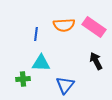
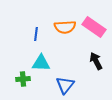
orange semicircle: moved 1 px right, 2 px down
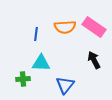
black arrow: moved 2 px left, 1 px up
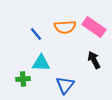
blue line: rotated 48 degrees counterclockwise
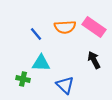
green cross: rotated 16 degrees clockwise
blue triangle: rotated 24 degrees counterclockwise
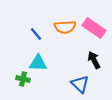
pink rectangle: moved 1 px down
cyan triangle: moved 3 px left
blue triangle: moved 15 px right, 1 px up
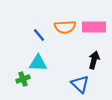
pink rectangle: moved 1 px up; rotated 35 degrees counterclockwise
blue line: moved 3 px right, 1 px down
black arrow: rotated 42 degrees clockwise
green cross: rotated 32 degrees counterclockwise
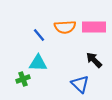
black arrow: rotated 60 degrees counterclockwise
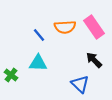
pink rectangle: rotated 55 degrees clockwise
green cross: moved 12 px left, 4 px up; rotated 32 degrees counterclockwise
